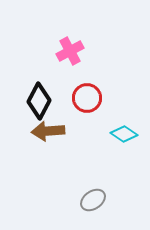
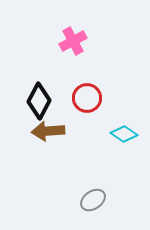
pink cross: moved 3 px right, 10 px up
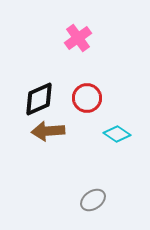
pink cross: moved 5 px right, 3 px up; rotated 8 degrees counterclockwise
black diamond: moved 2 px up; rotated 39 degrees clockwise
cyan diamond: moved 7 px left
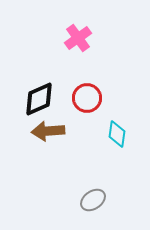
cyan diamond: rotated 64 degrees clockwise
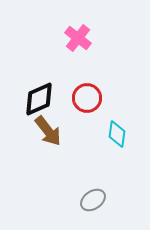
pink cross: rotated 16 degrees counterclockwise
brown arrow: rotated 124 degrees counterclockwise
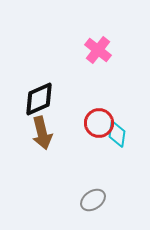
pink cross: moved 20 px right, 12 px down
red circle: moved 12 px right, 25 px down
brown arrow: moved 6 px left, 2 px down; rotated 24 degrees clockwise
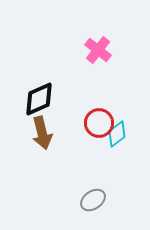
cyan diamond: rotated 44 degrees clockwise
